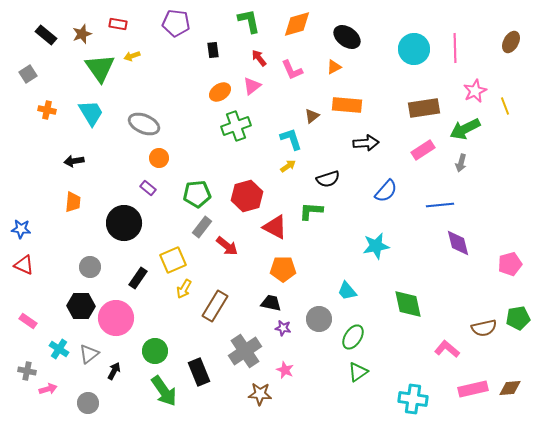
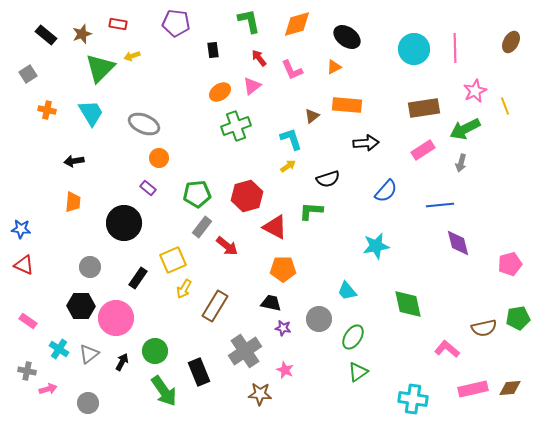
green triangle at (100, 68): rotated 20 degrees clockwise
black arrow at (114, 371): moved 8 px right, 9 px up
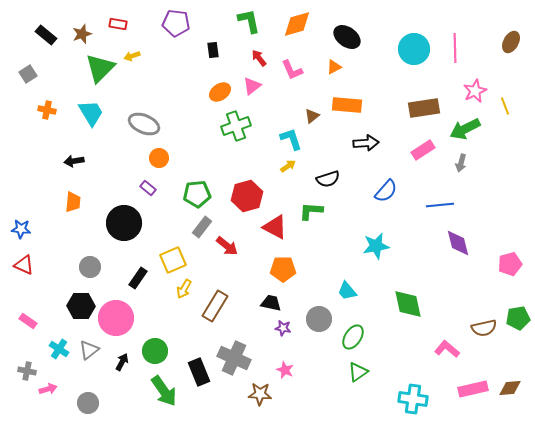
gray cross at (245, 351): moved 11 px left, 7 px down; rotated 32 degrees counterclockwise
gray triangle at (89, 354): moved 4 px up
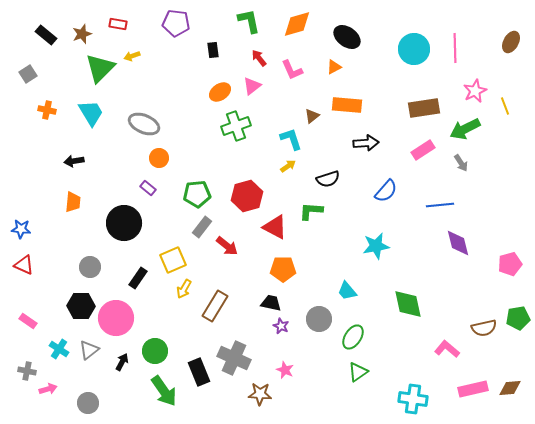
gray arrow at (461, 163): rotated 48 degrees counterclockwise
purple star at (283, 328): moved 2 px left, 2 px up; rotated 14 degrees clockwise
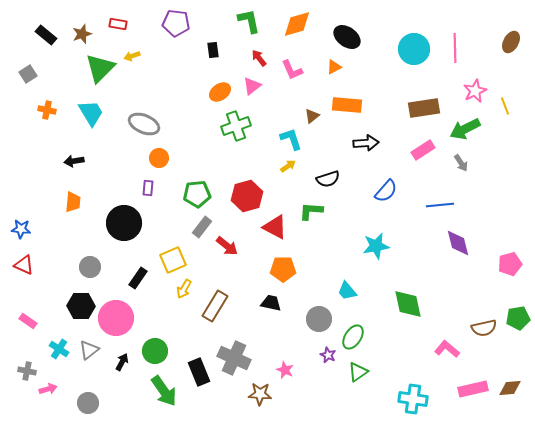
purple rectangle at (148, 188): rotated 56 degrees clockwise
purple star at (281, 326): moved 47 px right, 29 px down
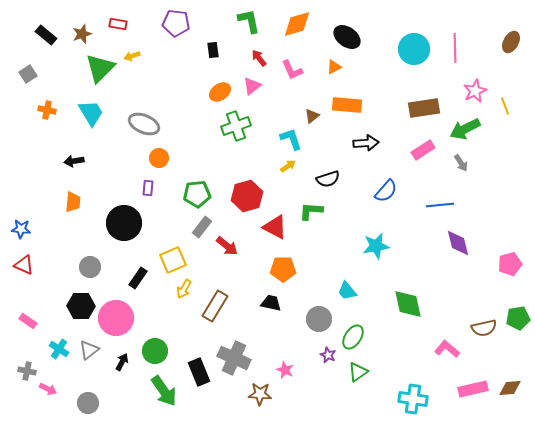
pink arrow at (48, 389): rotated 42 degrees clockwise
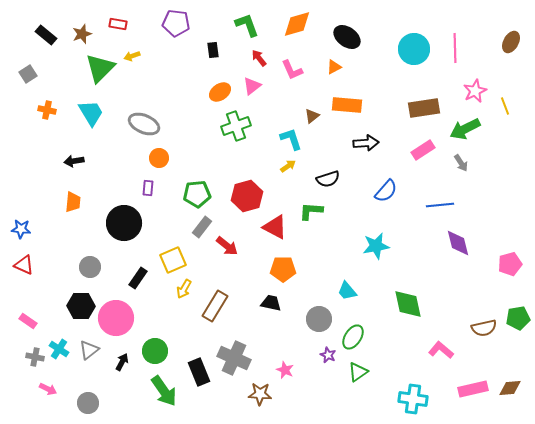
green L-shape at (249, 21): moved 2 px left, 4 px down; rotated 8 degrees counterclockwise
pink L-shape at (447, 349): moved 6 px left, 1 px down
gray cross at (27, 371): moved 8 px right, 14 px up
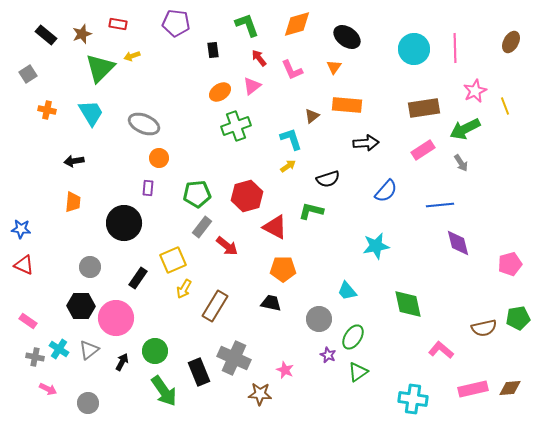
orange triangle at (334, 67): rotated 28 degrees counterclockwise
green L-shape at (311, 211): rotated 10 degrees clockwise
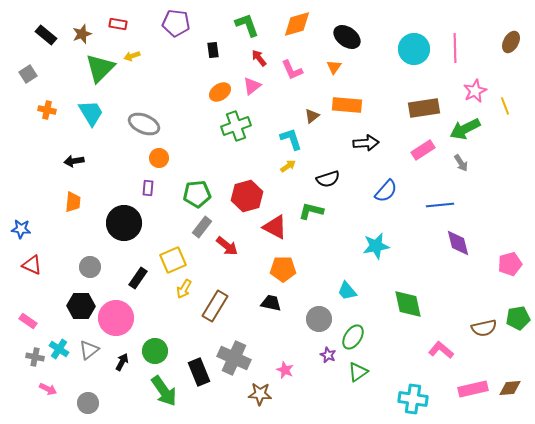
red triangle at (24, 265): moved 8 px right
